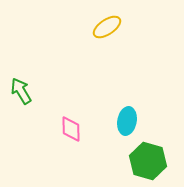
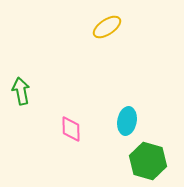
green arrow: rotated 20 degrees clockwise
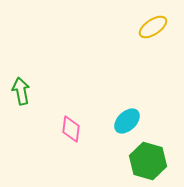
yellow ellipse: moved 46 px right
cyan ellipse: rotated 36 degrees clockwise
pink diamond: rotated 8 degrees clockwise
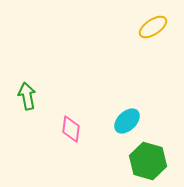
green arrow: moved 6 px right, 5 px down
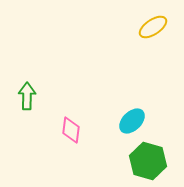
green arrow: rotated 12 degrees clockwise
cyan ellipse: moved 5 px right
pink diamond: moved 1 px down
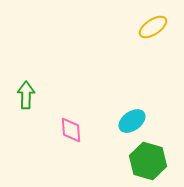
green arrow: moved 1 px left, 1 px up
cyan ellipse: rotated 8 degrees clockwise
pink diamond: rotated 12 degrees counterclockwise
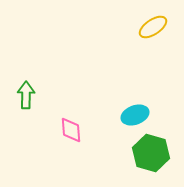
cyan ellipse: moved 3 px right, 6 px up; rotated 16 degrees clockwise
green hexagon: moved 3 px right, 8 px up
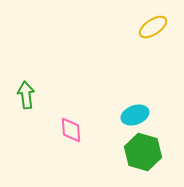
green arrow: rotated 8 degrees counterclockwise
green hexagon: moved 8 px left, 1 px up
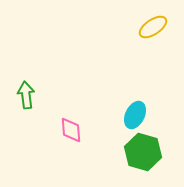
cyan ellipse: rotated 44 degrees counterclockwise
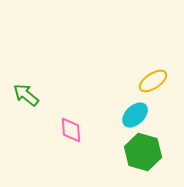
yellow ellipse: moved 54 px down
green arrow: rotated 44 degrees counterclockwise
cyan ellipse: rotated 20 degrees clockwise
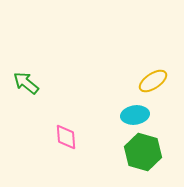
green arrow: moved 12 px up
cyan ellipse: rotated 36 degrees clockwise
pink diamond: moved 5 px left, 7 px down
